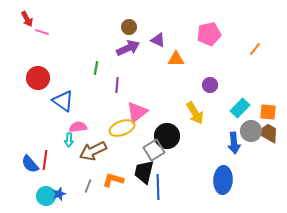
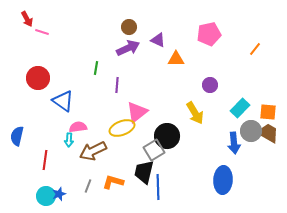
blue semicircle: moved 13 px left, 28 px up; rotated 54 degrees clockwise
orange L-shape: moved 2 px down
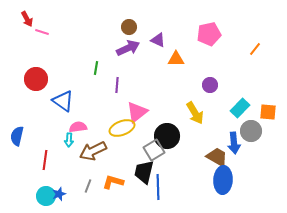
red circle: moved 2 px left, 1 px down
brown trapezoid: moved 51 px left, 24 px down
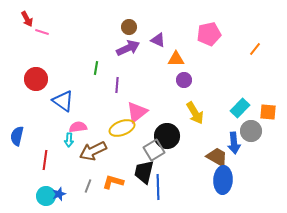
purple circle: moved 26 px left, 5 px up
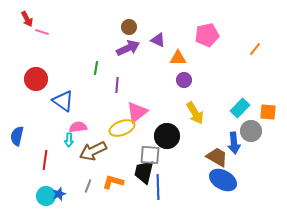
pink pentagon: moved 2 px left, 1 px down
orange triangle: moved 2 px right, 1 px up
gray square: moved 4 px left, 5 px down; rotated 35 degrees clockwise
blue ellipse: rotated 64 degrees counterclockwise
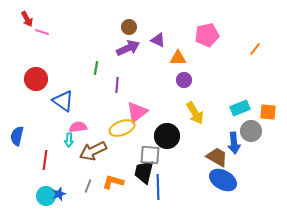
cyan rectangle: rotated 24 degrees clockwise
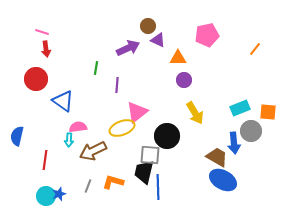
red arrow: moved 19 px right, 30 px down; rotated 21 degrees clockwise
brown circle: moved 19 px right, 1 px up
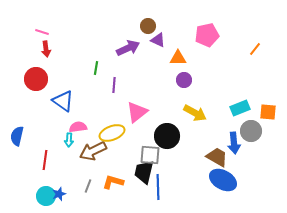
purple line: moved 3 px left
yellow arrow: rotated 30 degrees counterclockwise
yellow ellipse: moved 10 px left, 5 px down
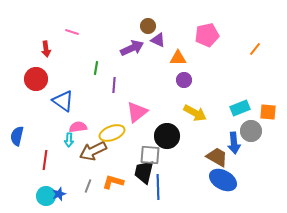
pink line: moved 30 px right
purple arrow: moved 4 px right
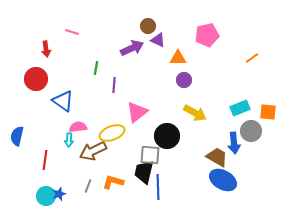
orange line: moved 3 px left, 9 px down; rotated 16 degrees clockwise
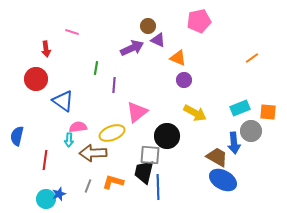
pink pentagon: moved 8 px left, 14 px up
orange triangle: rotated 24 degrees clockwise
brown arrow: moved 2 px down; rotated 24 degrees clockwise
cyan circle: moved 3 px down
